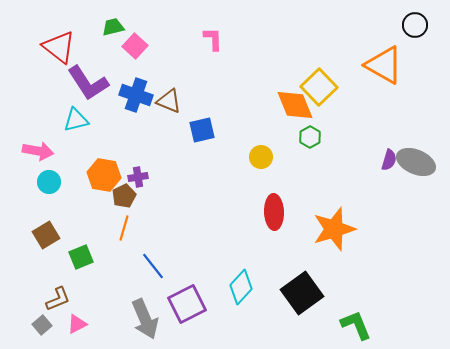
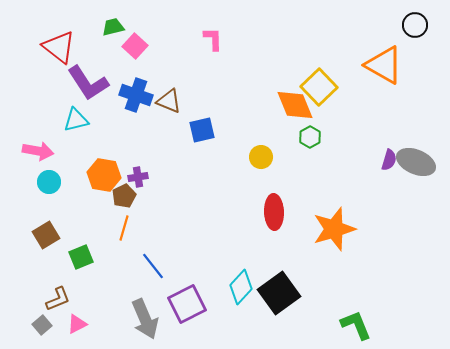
black square: moved 23 px left
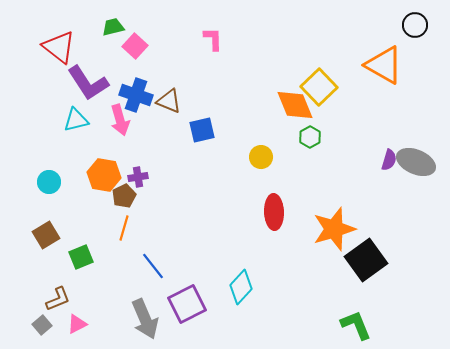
pink arrow: moved 82 px right, 31 px up; rotated 64 degrees clockwise
black square: moved 87 px right, 33 px up
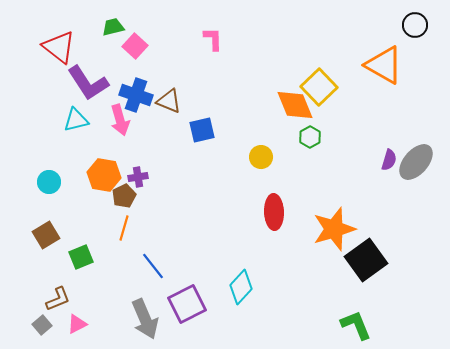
gray ellipse: rotated 72 degrees counterclockwise
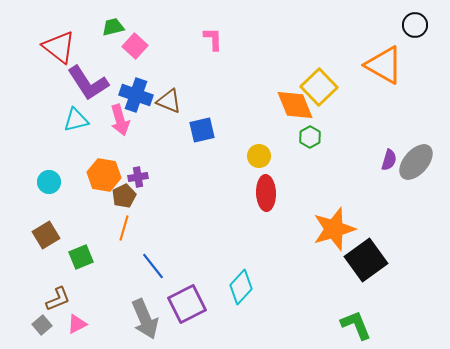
yellow circle: moved 2 px left, 1 px up
red ellipse: moved 8 px left, 19 px up
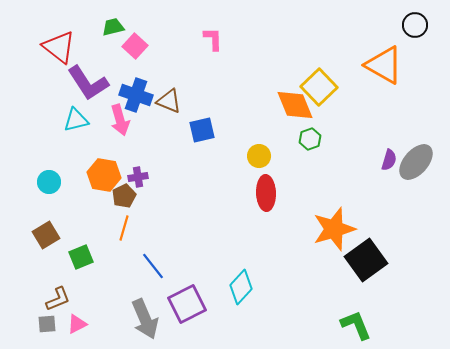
green hexagon: moved 2 px down; rotated 10 degrees clockwise
gray square: moved 5 px right, 1 px up; rotated 36 degrees clockwise
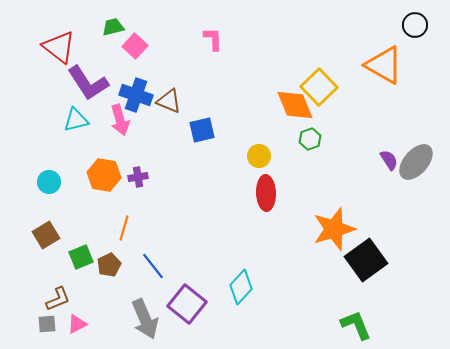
purple semicircle: rotated 50 degrees counterclockwise
brown pentagon: moved 15 px left, 69 px down
purple square: rotated 24 degrees counterclockwise
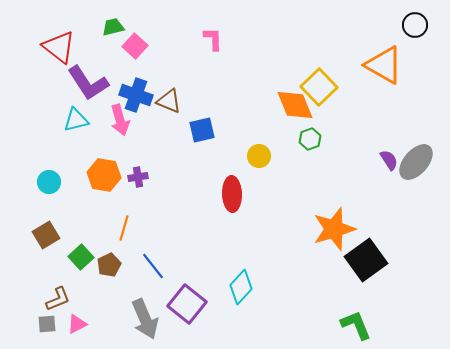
red ellipse: moved 34 px left, 1 px down
green square: rotated 20 degrees counterclockwise
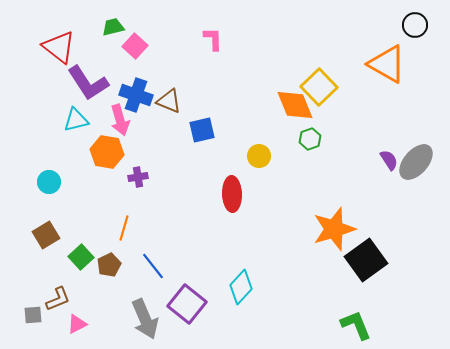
orange triangle: moved 3 px right, 1 px up
orange hexagon: moved 3 px right, 23 px up
gray square: moved 14 px left, 9 px up
